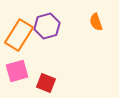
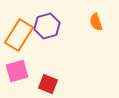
red square: moved 2 px right, 1 px down
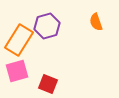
orange rectangle: moved 5 px down
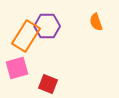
purple hexagon: rotated 15 degrees clockwise
orange rectangle: moved 7 px right, 4 px up
pink square: moved 3 px up
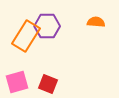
orange semicircle: rotated 114 degrees clockwise
pink square: moved 14 px down
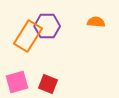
orange rectangle: moved 2 px right
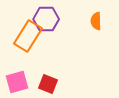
orange semicircle: moved 1 px up; rotated 96 degrees counterclockwise
purple hexagon: moved 1 px left, 7 px up
